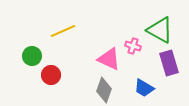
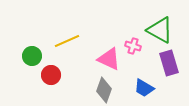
yellow line: moved 4 px right, 10 px down
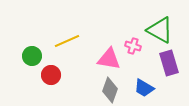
pink triangle: rotated 15 degrees counterclockwise
gray diamond: moved 6 px right
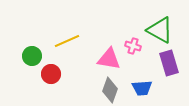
red circle: moved 1 px up
blue trapezoid: moved 2 px left; rotated 35 degrees counterclockwise
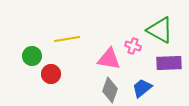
yellow line: moved 2 px up; rotated 15 degrees clockwise
purple rectangle: rotated 75 degrees counterclockwise
blue trapezoid: rotated 145 degrees clockwise
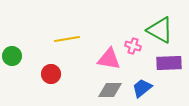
green circle: moved 20 px left
gray diamond: rotated 70 degrees clockwise
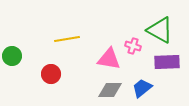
purple rectangle: moved 2 px left, 1 px up
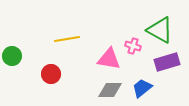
purple rectangle: rotated 15 degrees counterclockwise
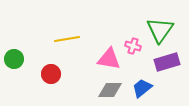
green triangle: rotated 36 degrees clockwise
green circle: moved 2 px right, 3 px down
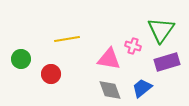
green triangle: moved 1 px right
green circle: moved 7 px right
gray diamond: rotated 70 degrees clockwise
